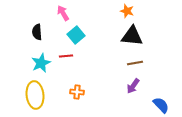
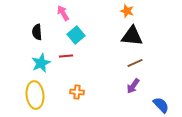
brown line: rotated 14 degrees counterclockwise
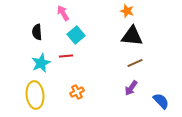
purple arrow: moved 2 px left, 2 px down
orange cross: rotated 32 degrees counterclockwise
blue semicircle: moved 4 px up
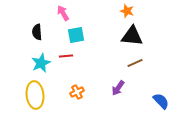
cyan square: rotated 30 degrees clockwise
purple arrow: moved 13 px left
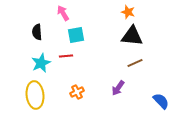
orange star: moved 1 px right, 1 px down
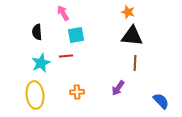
brown line: rotated 63 degrees counterclockwise
orange cross: rotated 24 degrees clockwise
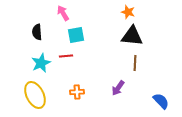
yellow ellipse: rotated 20 degrees counterclockwise
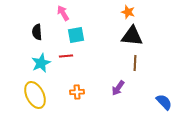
blue semicircle: moved 3 px right, 1 px down
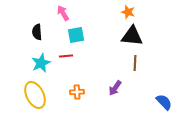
purple arrow: moved 3 px left
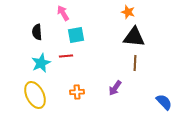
black triangle: moved 2 px right, 1 px down
